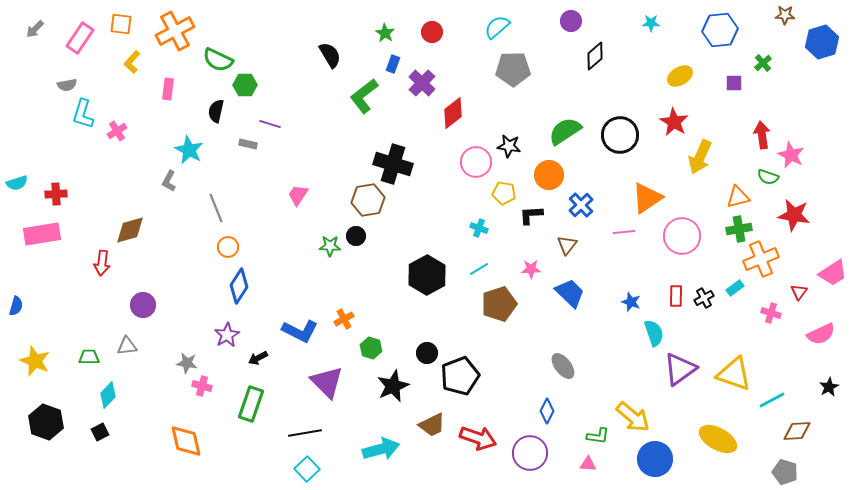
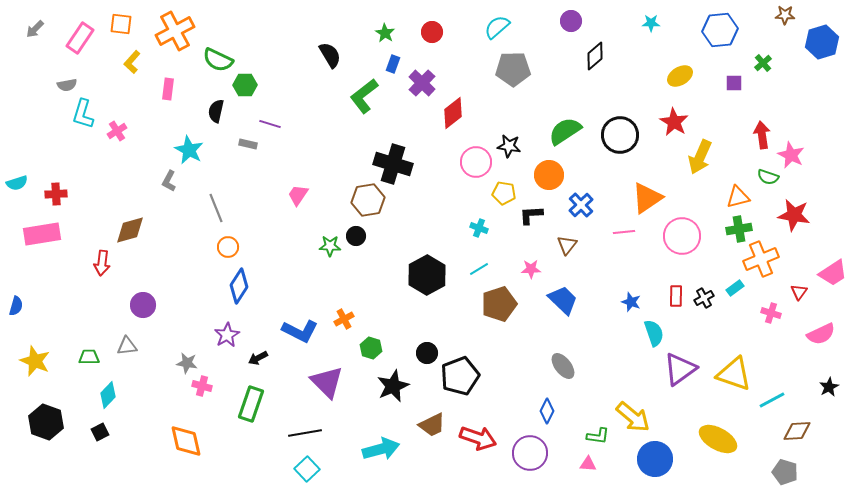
blue trapezoid at (570, 293): moved 7 px left, 7 px down
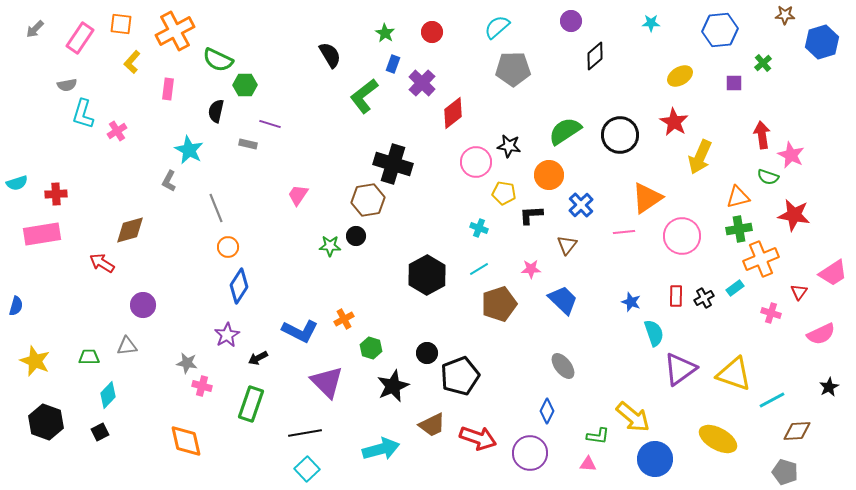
red arrow at (102, 263): rotated 115 degrees clockwise
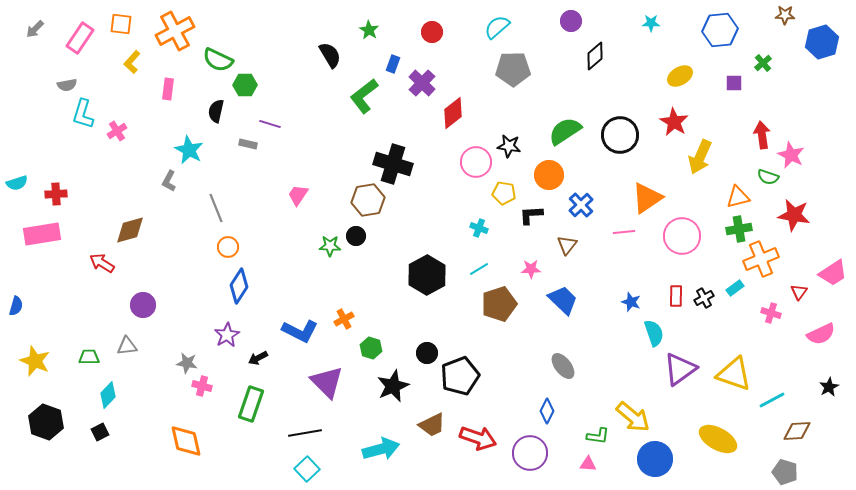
green star at (385, 33): moved 16 px left, 3 px up
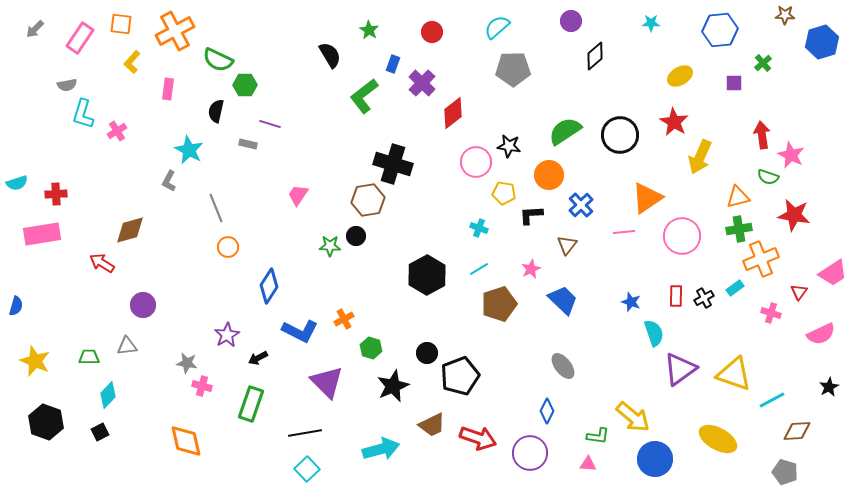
pink star at (531, 269): rotated 24 degrees counterclockwise
blue diamond at (239, 286): moved 30 px right
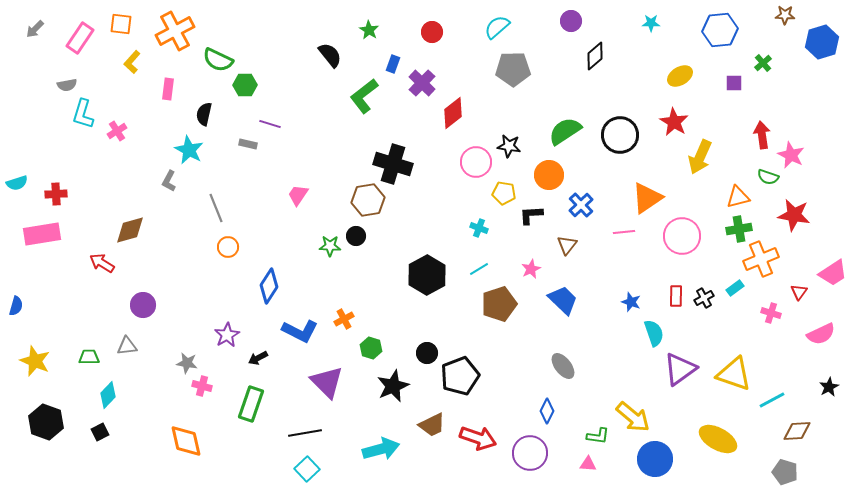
black semicircle at (330, 55): rotated 8 degrees counterclockwise
black semicircle at (216, 111): moved 12 px left, 3 px down
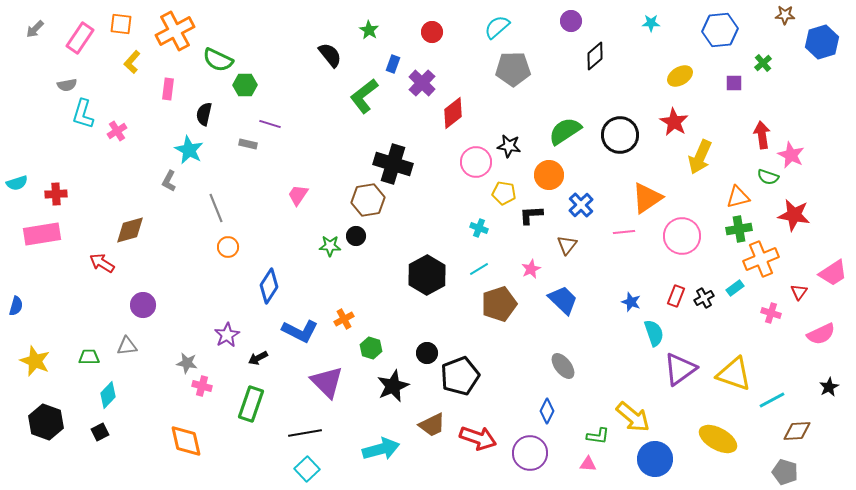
red rectangle at (676, 296): rotated 20 degrees clockwise
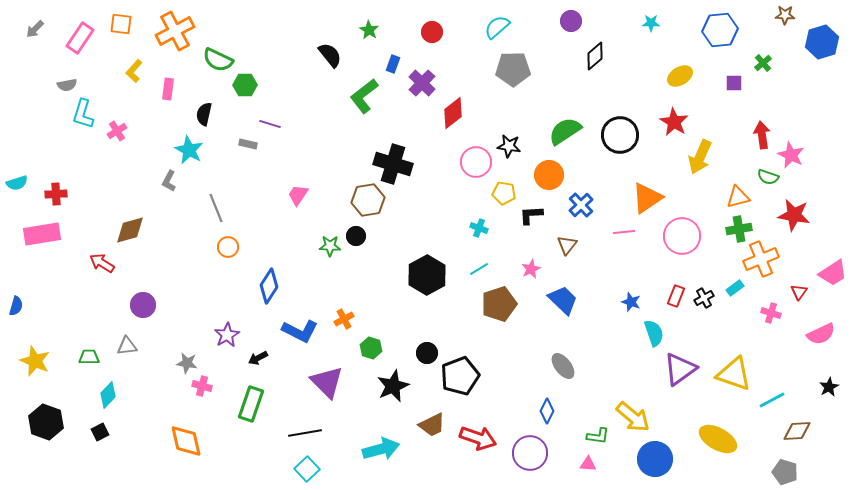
yellow L-shape at (132, 62): moved 2 px right, 9 px down
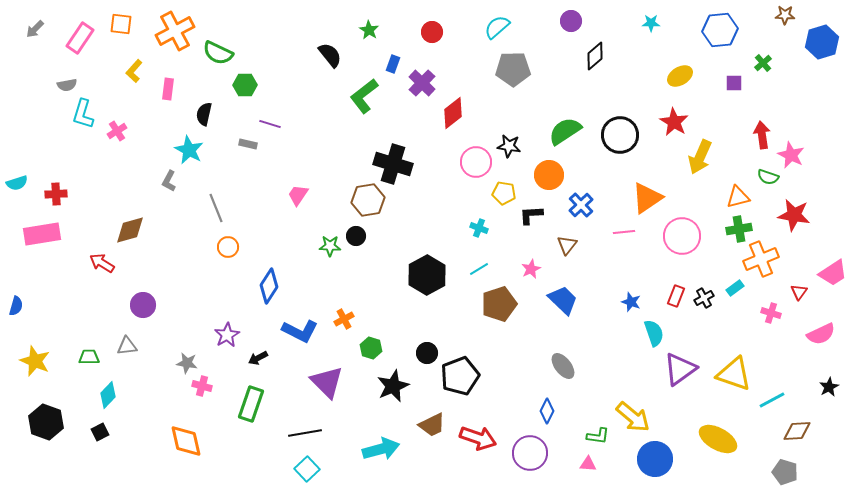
green semicircle at (218, 60): moved 7 px up
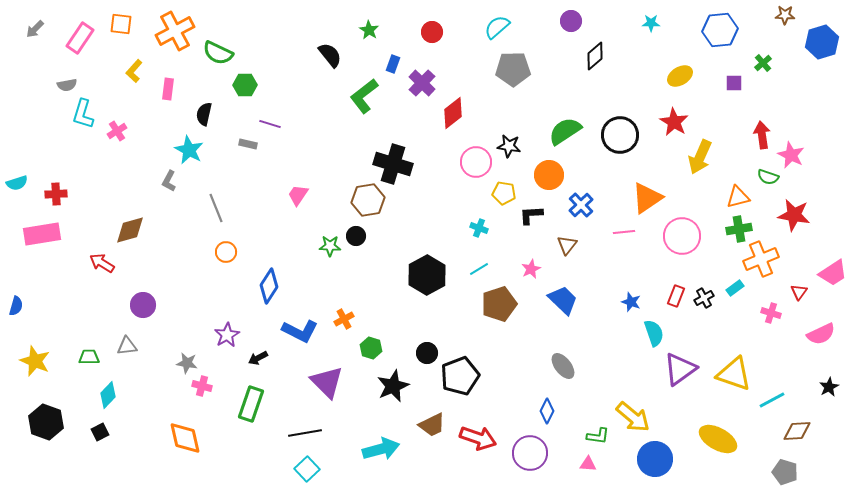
orange circle at (228, 247): moved 2 px left, 5 px down
orange diamond at (186, 441): moved 1 px left, 3 px up
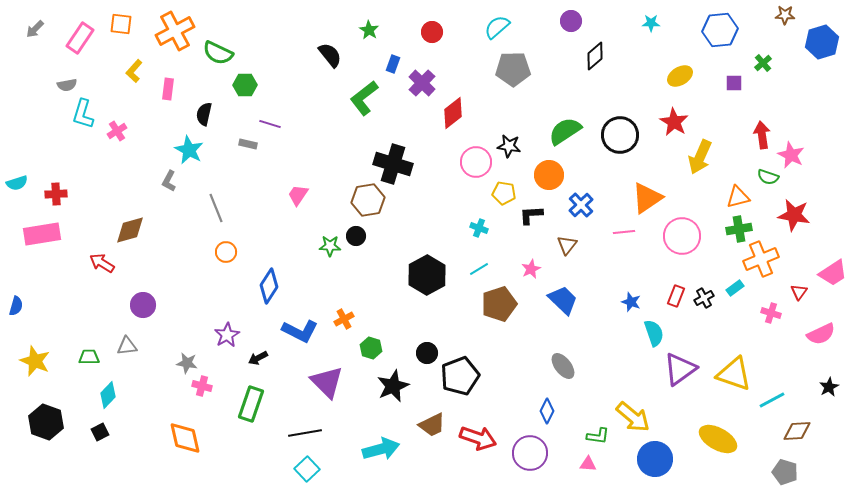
green L-shape at (364, 96): moved 2 px down
